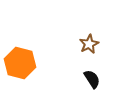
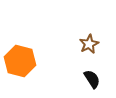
orange hexagon: moved 2 px up
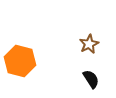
black semicircle: moved 1 px left
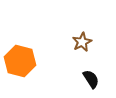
brown star: moved 7 px left, 2 px up
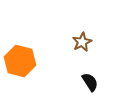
black semicircle: moved 1 px left, 3 px down
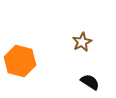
black semicircle: rotated 24 degrees counterclockwise
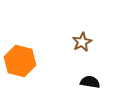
black semicircle: rotated 24 degrees counterclockwise
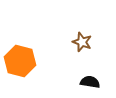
brown star: rotated 24 degrees counterclockwise
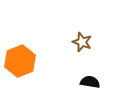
orange hexagon: rotated 24 degrees clockwise
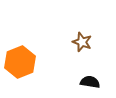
orange hexagon: moved 1 px down
